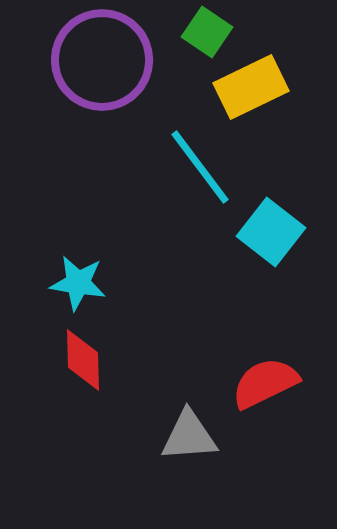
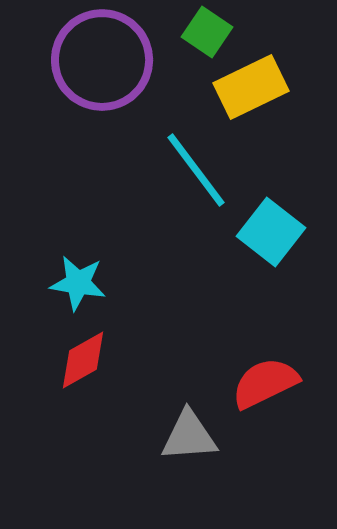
cyan line: moved 4 px left, 3 px down
red diamond: rotated 62 degrees clockwise
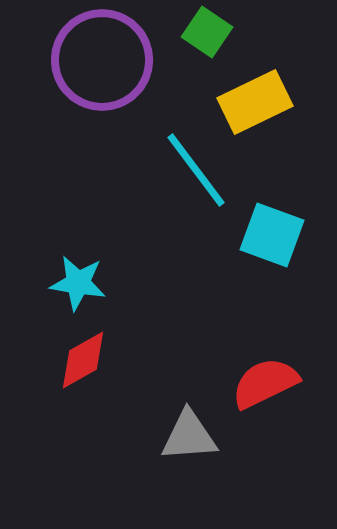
yellow rectangle: moved 4 px right, 15 px down
cyan square: moved 1 px right, 3 px down; rotated 18 degrees counterclockwise
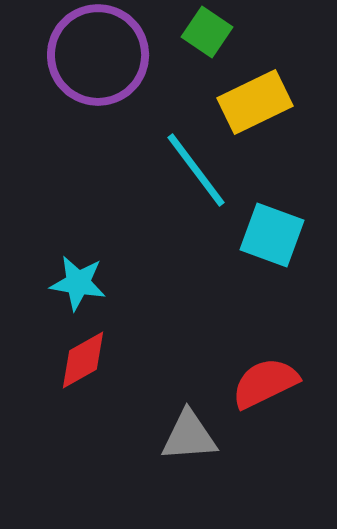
purple circle: moved 4 px left, 5 px up
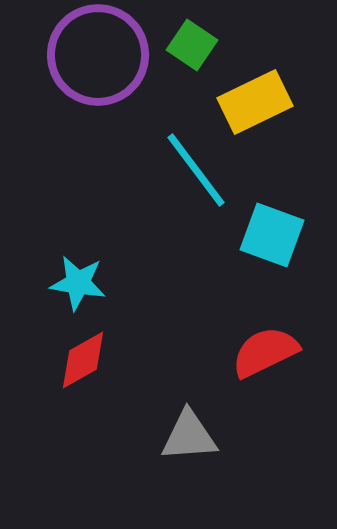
green square: moved 15 px left, 13 px down
red semicircle: moved 31 px up
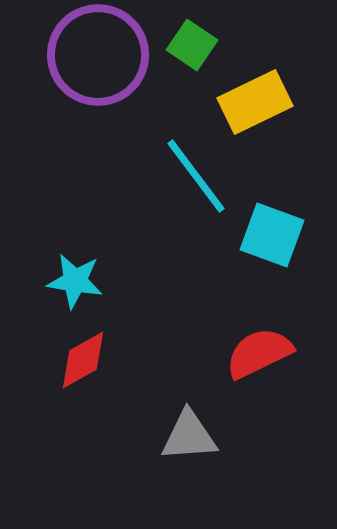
cyan line: moved 6 px down
cyan star: moved 3 px left, 2 px up
red semicircle: moved 6 px left, 1 px down
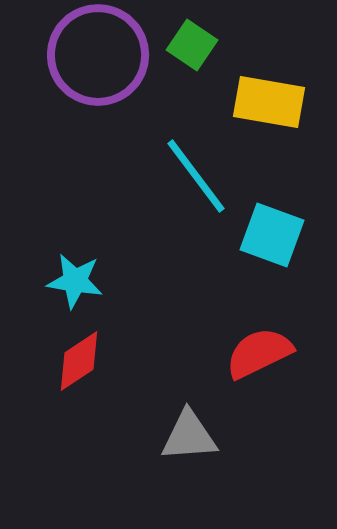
yellow rectangle: moved 14 px right; rotated 36 degrees clockwise
red diamond: moved 4 px left, 1 px down; rotated 4 degrees counterclockwise
